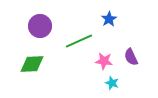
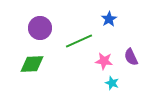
purple circle: moved 2 px down
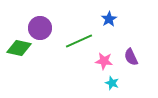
green diamond: moved 13 px left, 16 px up; rotated 15 degrees clockwise
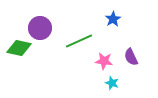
blue star: moved 4 px right
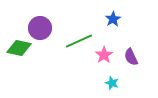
pink star: moved 6 px up; rotated 30 degrees clockwise
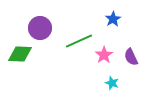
green diamond: moved 1 px right, 6 px down; rotated 10 degrees counterclockwise
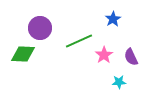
green diamond: moved 3 px right
cyan star: moved 7 px right, 1 px up; rotated 24 degrees counterclockwise
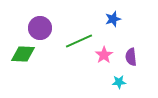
blue star: rotated 14 degrees clockwise
purple semicircle: rotated 18 degrees clockwise
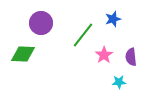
purple circle: moved 1 px right, 5 px up
green line: moved 4 px right, 6 px up; rotated 28 degrees counterclockwise
